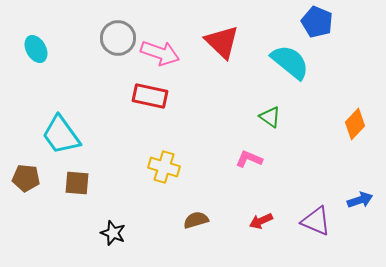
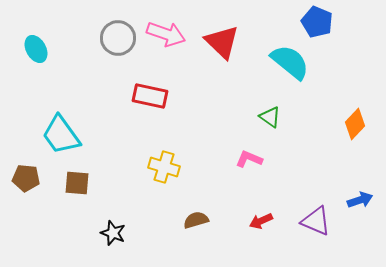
pink arrow: moved 6 px right, 19 px up
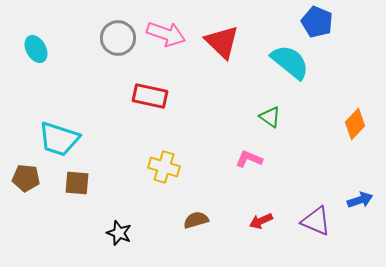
cyan trapezoid: moved 2 px left, 4 px down; rotated 36 degrees counterclockwise
black star: moved 6 px right
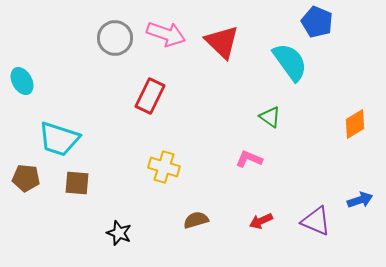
gray circle: moved 3 px left
cyan ellipse: moved 14 px left, 32 px down
cyan semicircle: rotated 15 degrees clockwise
red rectangle: rotated 76 degrees counterclockwise
orange diamond: rotated 16 degrees clockwise
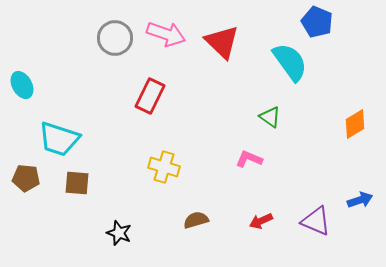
cyan ellipse: moved 4 px down
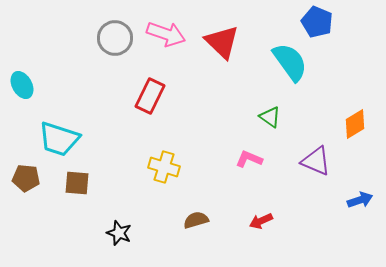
purple triangle: moved 60 px up
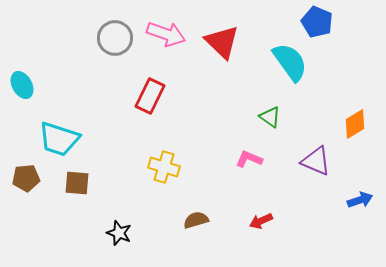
brown pentagon: rotated 12 degrees counterclockwise
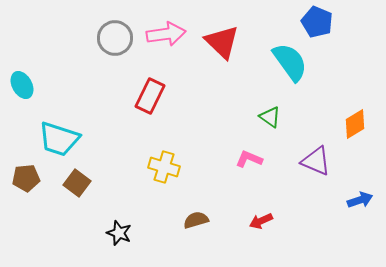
pink arrow: rotated 27 degrees counterclockwise
brown square: rotated 32 degrees clockwise
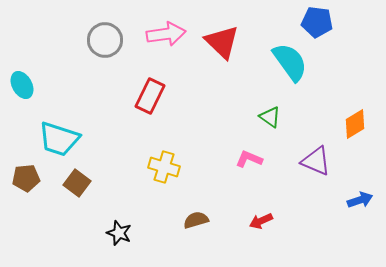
blue pentagon: rotated 16 degrees counterclockwise
gray circle: moved 10 px left, 2 px down
